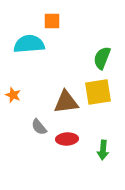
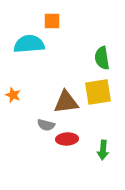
green semicircle: rotated 30 degrees counterclockwise
gray semicircle: moved 7 px right, 2 px up; rotated 36 degrees counterclockwise
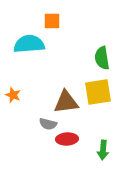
gray semicircle: moved 2 px right, 1 px up
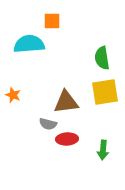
yellow square: moved 7 px right
